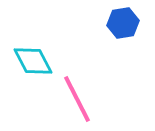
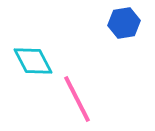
blue hexagon: moved 1 px right
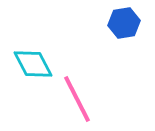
cyan diamond: moved 3 px down
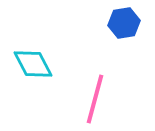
pink line: moved 18 px right; rotated 42 degrees clockwise
